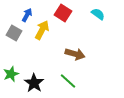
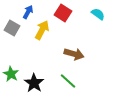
blue arrow: moved 1 px right, 3 px up
gray square: moved 2 px left, 5 px up
brown arrow: moved 1 px left
green star: rotated 21 degrees counterclockwise
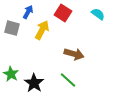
gray square: rotated 14 degrees counterclockwise
green line: moved 1 px up
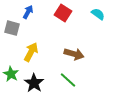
yellow arrow: moved 11 px left, 22 px down
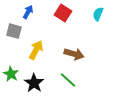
cyan semicircle: rotated 104 degrees counterclockwise
gray square: moved 2 px right, 3 px down
yellow arrow: moved 5 px right, 2 px up
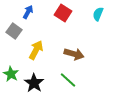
gray square: rotated 21 degrees clockwise
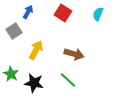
gray square: rotated 21 degrees clockwise
black star: rotated 24 degrees counterclockwise
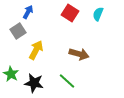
red square: moved 7 px right
gray square: moved 4 px right
brown arrow: moved 5 px right
green line: moved 1 px left, 1 px down
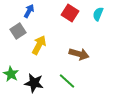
blue arrow: moved 1 px right, 1 px up
yellow arrow: moved 3 px right, 5 px up
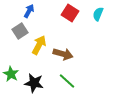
gray square: moved 2 px right
brown arrow: moved 16 px left
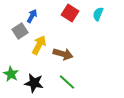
blue arrow: moved 3 px right, 5 px down
green line: moved 1 px down
